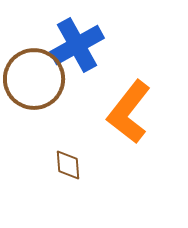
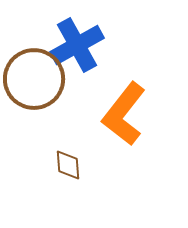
orange L-shape: moved 5 px left, 2 px down
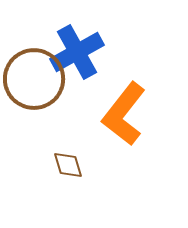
blue cross: moved 7 px down
brown diamond: rotated 12 degrees counterclockwise
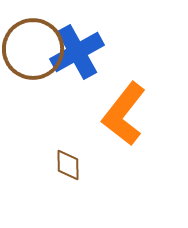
brown circle: moved 1 px left, 30 px up
brown diamond: rotated 16 degrees clockwise
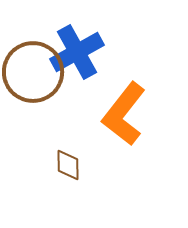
brown circle: moved 23 px down
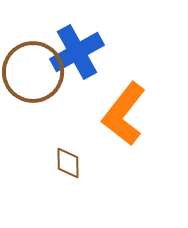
brown diamond: moved 2 px up
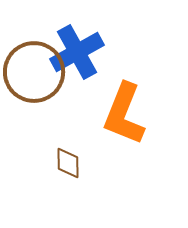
brown circle: moved 1 px right
orange L-shape: rotated 16 degrees counterclockwise
